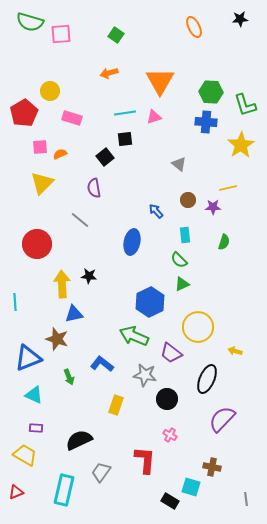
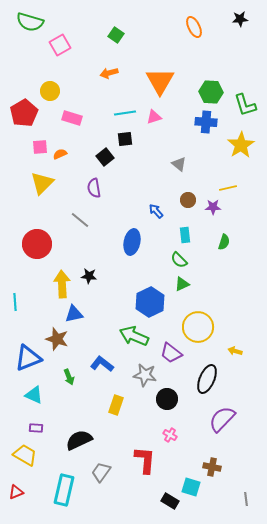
pink square at (61, 34): moved 1 px left, 11 px down; rotated 25 degrees counterclockwise
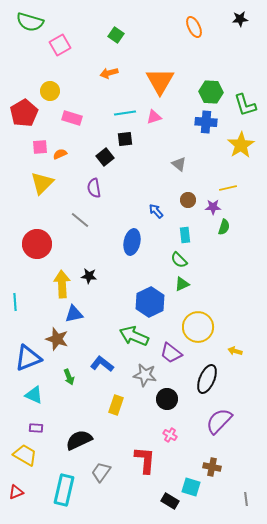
green semicircle at (224, 242): moved 15 px up
purple semicircle at (222, 419): moved 3 px left, 2 px down
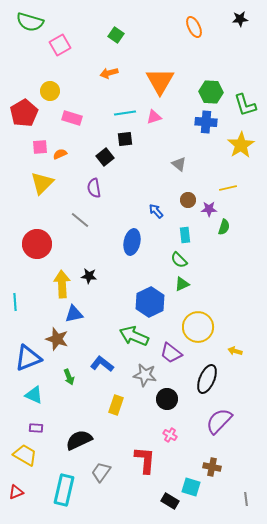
purple star at (213, 207): moved 4 px left, 2 px down
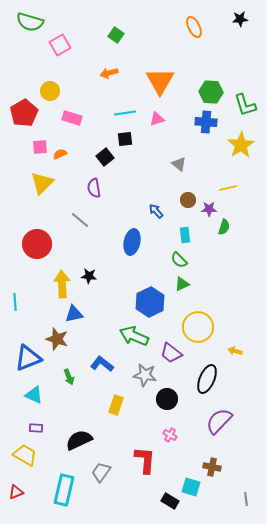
pink triangle at (154, 117): moved 3 px right, 2 px down
